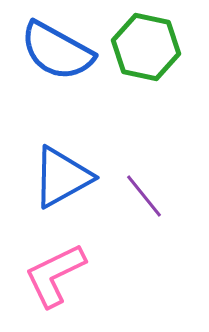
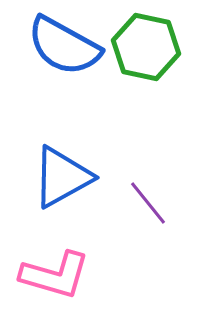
blue semicircle: moved 7 px right, 5 px up
purple line: moved 4 px right, 7 px down
pink L-shape: rotated 138 degrees counterclockwise
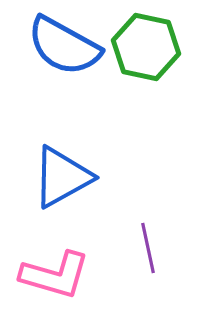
purple line: moved 45 px down; rotated 27 degrees clockwise
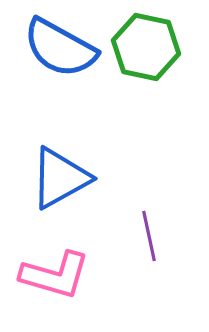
blue semicircle: moved 4 px left, 2 px down
blue triangle: moved 2 px left, 1 px down
purple line: moved 1 px right, 12 px up
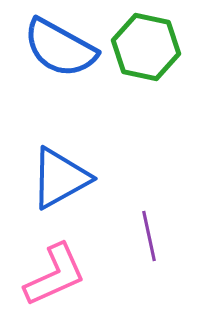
pink L-shape: rotated 40 degrees counterclockwise
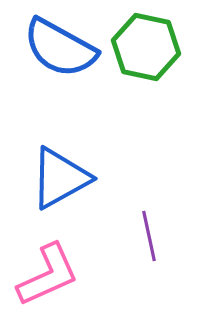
pink L-shape: moved 7 px left
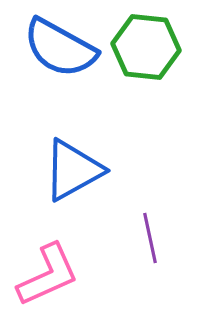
green hexagon: rotated 6 degrees counterclockwise
blue triangle: moved 13 px right, 8 px up
purple line: moved 1 px right, 2 px down
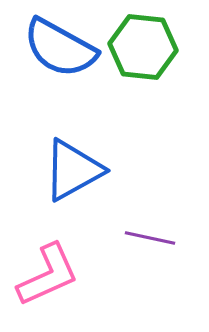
green hexagon: moved 3 px left
purple line: rotated 66 degrees counterclockwise
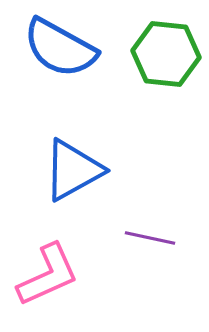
green hexagon: moved 23 px right, 7 px down
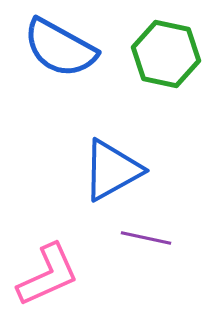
green hexagon: rotated 6 degrees clockwise
blue triangle: moved 39 px right
purple line: moved 4 px left
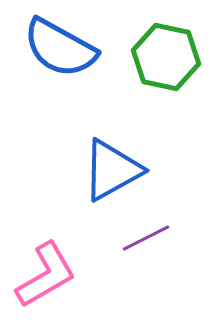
green hexagon: moved 3 px down
purple line: rotated 39 degrees counterclockwise
pink L-shape: moved 2 px left; rotated 6 degrees counterclockwise
